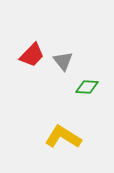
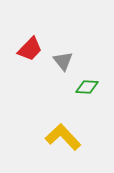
red trapezoid: moved 2 px left, 6 px up
yellow L-shape: rotated 15 degrees clockwise
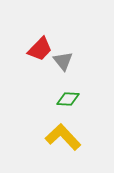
red trapezoid: moved 10 px right
green diamond: moved 19 px left, 12 px down
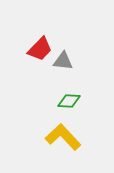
gray triangle: rotated 45 degrees counterclockwise
green diamond: moved 1 px right, 2 px down
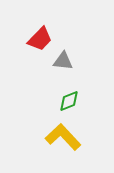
red trapezoid: moved 10 px up
green diamond: rotated 25 degrees counterclockwise
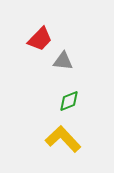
yellow L-shape: moved 2 px down
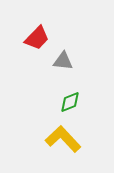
red trapezoid: moved 3 px left, 1 px up
green diamond: moved 1 px right, 1 px down
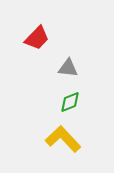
gray triangle: moved 5 px right, 7 px down
